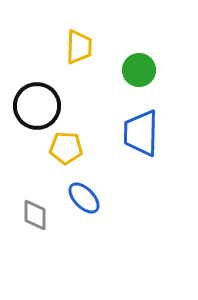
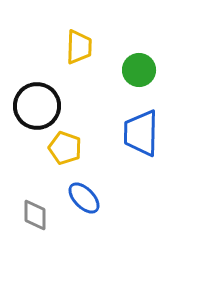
yellow pentagon: moved 1 px left; rotated 16 degrees clockwise
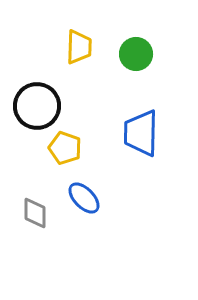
green circle: moved 3 px left, 16 px up
gray diamond: moved 2 px up
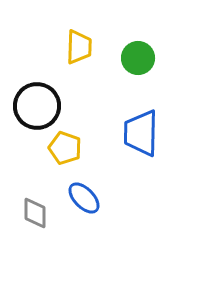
green circle: moved 2 px right, 4 px down
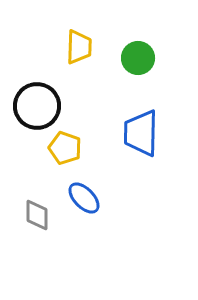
gray diamond: moved 2 px right, 2 px down
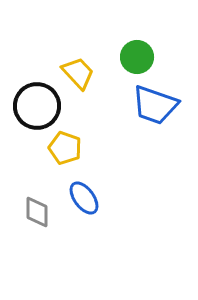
yellow trapezoid: moved 1 px left, 26 px down; rotated 45 degrees counterclockwise
green circle: moved 1 px left, 1 px up
blue trapezoid: moved 14 px right, 28 px up; rotated 72 degrees counterclockwise
blue ellipse: rotated 8 degrees clockwise
gray diamond: moved 3 px up
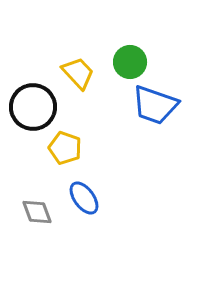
green circle: moved 7 px left, 5 px down
black circle: moved 4 px left, 1 px down
gray diamond: rotated 20 degrees counterclockwise
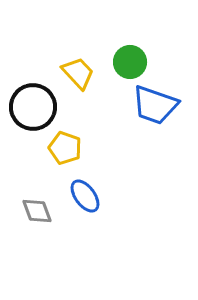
blue ellipse: moved 1 px right, 2 px up
gray diamond: moved 1 px up
